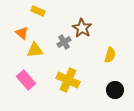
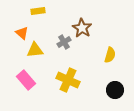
yellow rectangle: rotated 32 degrees counterclockwise
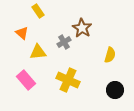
yellow rectangle: rotated 64 degrees clockwise
yellow triangle: moved 3 px right, 2 px down
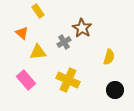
yellow semicircle: moved 1 px left, 2 px down
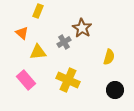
yellow rectangle: rotated 56 degrees clockwise
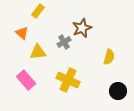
yellow rectangle: rotated 16 degrees clockwise
brown star: rotated 18 degrees clockwise
black circle: moved 3 px right, 1 px down
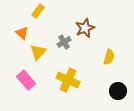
brown star: moved 3 px right
yellow triangle: rotated 42 degrees counterclockwise
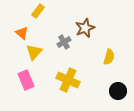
yellow triangle: moved 4 px left
pink rectangle: rotated 18 degrees clockwise
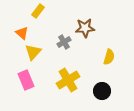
brown star: rotated 18 degrees clockwise
yellow triangle: moved 1 px left
yellow cross: rotated 35 degrees clockwise
black circle: moved 16 px left
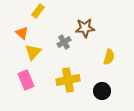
yellow cross: rotated 20 degrees clockwise
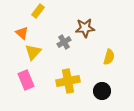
yellow cross: moved 1 px down
